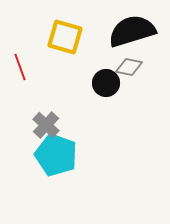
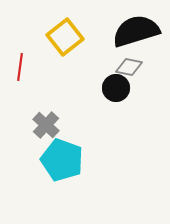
black semicircle: moved 4 px right
yellow square: rotated 36 degrees clockwise
red line: rotated 28 degrees clockwise
black circle: moved 10 px right, 5 px down
cyan pentagon: moved 6 px right, 5 px down
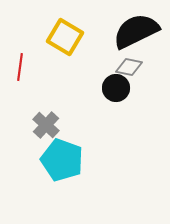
black semicircle: rotated 9 degrees counterclockwise
yellow square: rotated 21 degrees counterclockwise
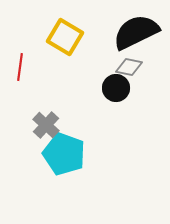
black semicircle: moved 1 px down
cyan pentagon: moved 2 px right, 6 px up
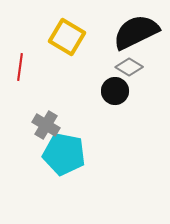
yellow square: moved 2 px right
gray diamond: rotated 20 degrees clockwise
black circle: moved 1 px left, 3 px down
gray cross: rotated 12 degrees counterclockwise
cyan pentagon: rotated 9 degrees counterclockwise
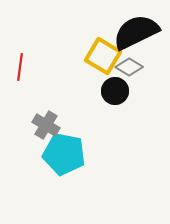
yellow square: moved 36 px right, 19 px down
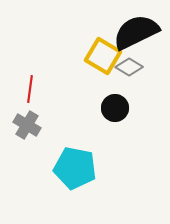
red line: moved 10 px right, 22 px down
black circle: moved 17 px down
gray cross: moved 19 px left
cyan pentagon: moved 11 px right, 14 px down
